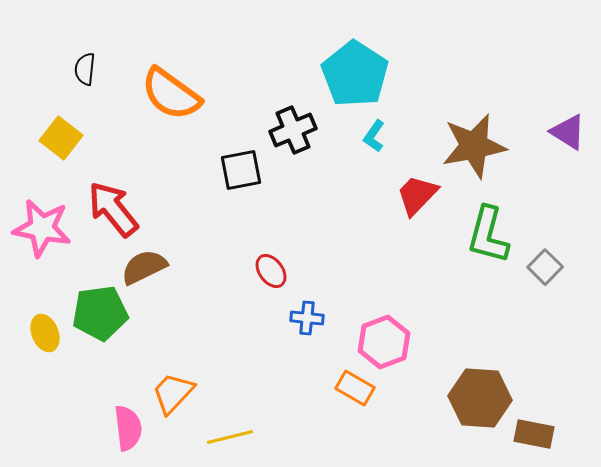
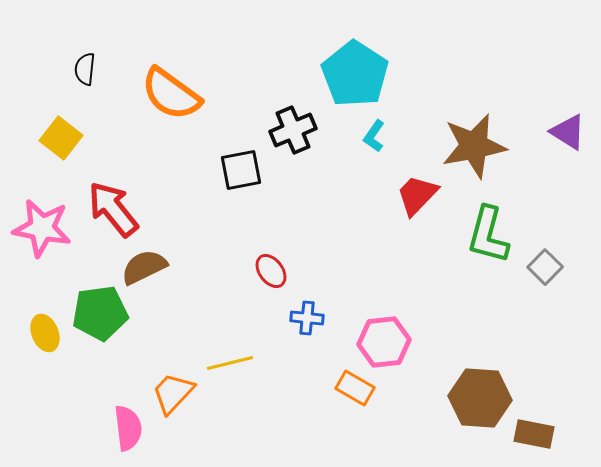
pink hexagon: rotated 15 degrees clockwise
yellow line: moved 74 px up
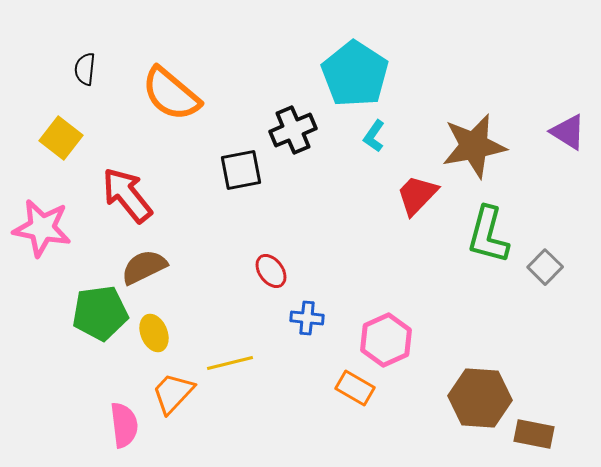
orange semicircle: rotated 4 degrees clockwise
red arrow: moved 14 px right, 14 px up
yellow ellipse: moved 109 px right
pink hexagon: moved 2 px right, 2 px up; rotated 18 degrees counterclockwise
pink semicircle: moved 4 px left, 3 px up
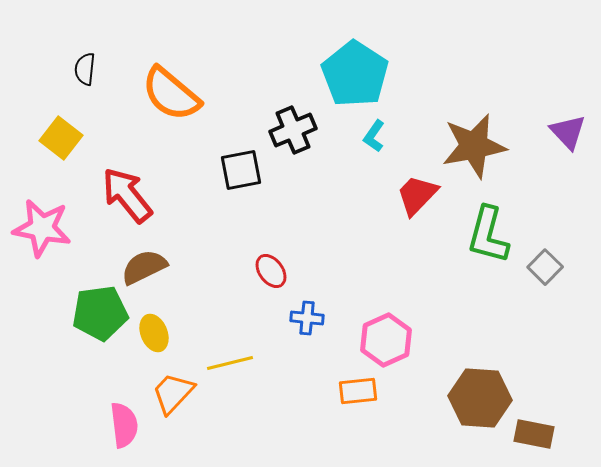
purple triangle: rotated 15 degrees clockwise
orange rectangle: moved 3 px right, 3 px down; rotated 36 degrees counterclockwise
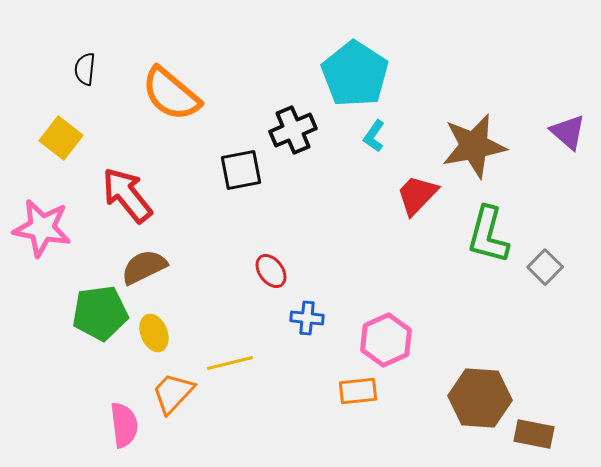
purple triangle: rotated 6 degrees counterclockwise
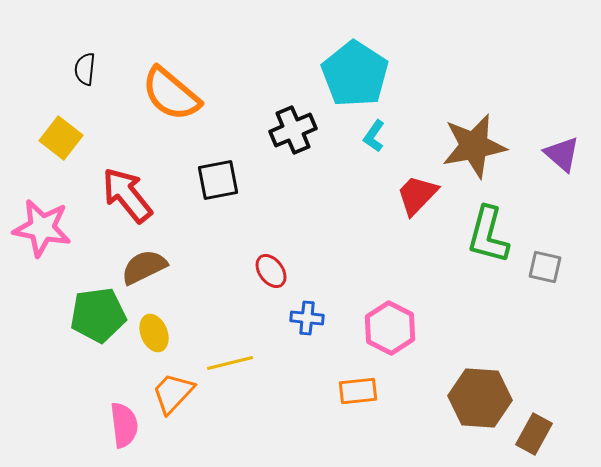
purple triangle: moved 6 px left, 22 px down
black square: moved 23 px left, 10 px down
gray square: rotated 32 degrees counterclockwise
green pentagon: moved 2 px left, 2 px down
pink hexagon: moved 4 px right, 12 px up; rotated 9 degrees counterclockwise
brown rectangle: rotated 72 degrees counterclockwise
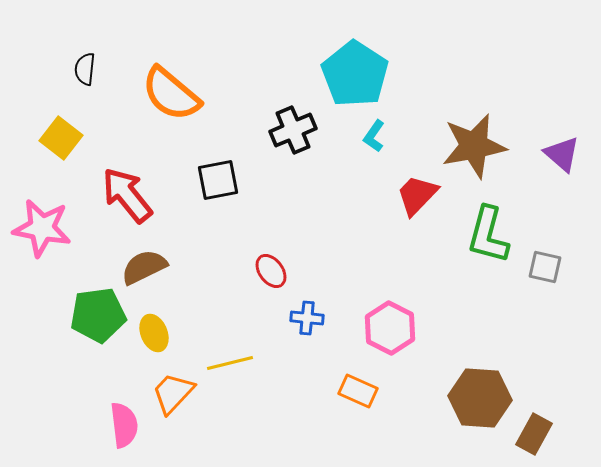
orange rectangle: rotated 30 degrees clockwise
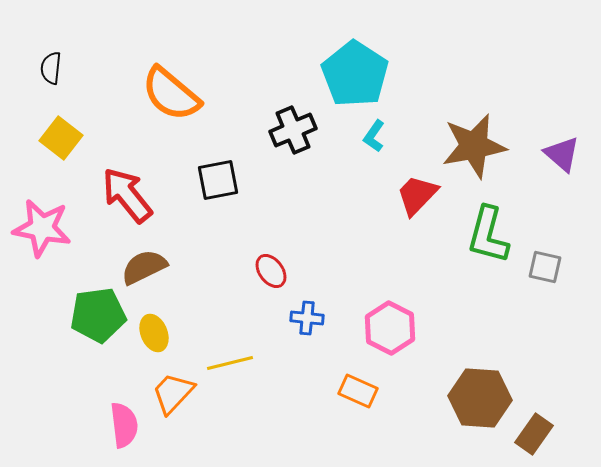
black semicircle: moved 34 px left, 1 px up
brown rectangle: rotated 6 degrees clockwise
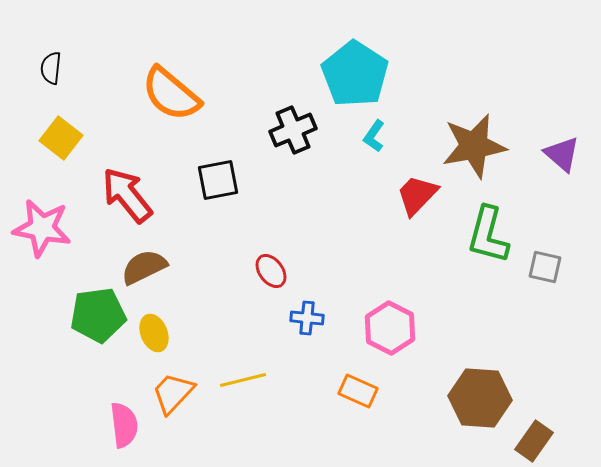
yellow line: moved 13 px right, 17 px down
brown rectangle: moved 7 px down
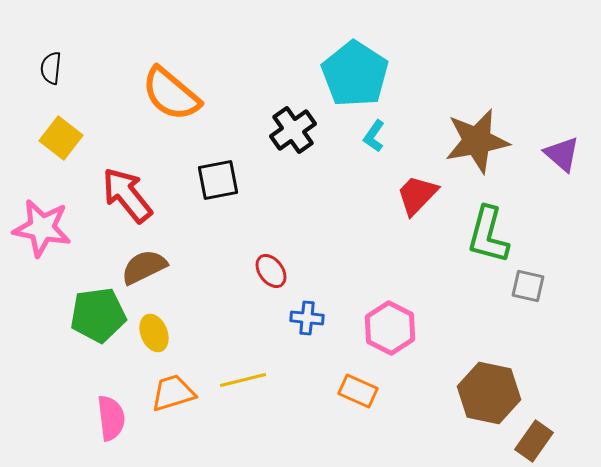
black cross: rotated 12 degrees counterclockwise
brown star: moved 3 px right, 5 px up
gray square: moved 17 px left, 19 px down
orange trapezoid: rotated 30 degrees clockwise
brown hexagon: moved 9 px right, 5 px up; rotated 8 degrees clockwise
pink semicircle: moved 13 px left, 7 px up
